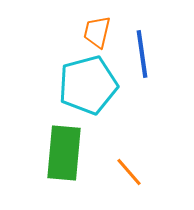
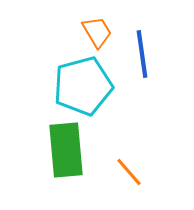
orange trapezoid: rotated 136 degrees clockwise
cyan pentagon: moved 5 px left, 1 px down
green rectangle: moved 2 px right, 3 px up; rotated 10 degrees counterclockwise
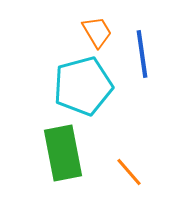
green rectangle: moved 3 px left, 3 px down; rotated 6 degrees counterclockwise
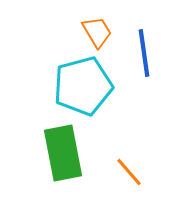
blue line: moved 2 px right, 1 px up
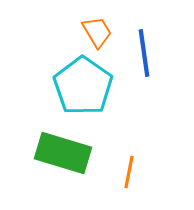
cyan pentagon: rotated 22 degrees counterclockwise
green rectangle: rotated 62 degrees counterclockwise
orange line: rotated 52 degrees clockwise
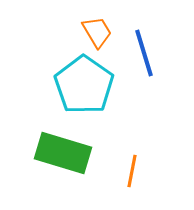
blue line: rotated 9 degrees counterclockwise
cyan pentagon: moved 1 px right, 1 px up
orange line: moved 3 px right, 1 px up
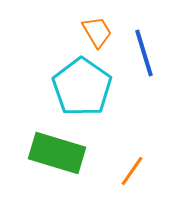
cyan pentagon: moved 2 px left, 2 px down
green rectangle: moved 6 px left
orange line: rotated 24 degrees clockwise
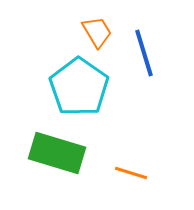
cyan pentagon: moved 3 px left
orange line: moved 1 px left, 2 px down; rotated 72 degrees clockwise
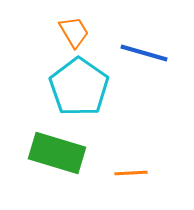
orange trapezoid: moved 23 px left
blue line: rotated 57 degrees counterclockwise
orange line: rotated 20 degrees counterclockwise
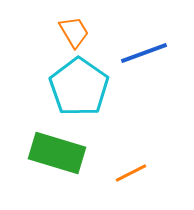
blue line: rotated 36 degrees counterclockwise
orange line: rotated 24 degrees counterclockwise
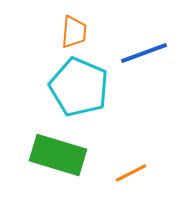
orange trapezoid: rotated 36 degrees clockwise
cyan pentagon: rotated 12 degrees counterclockwise
green rectangle: moved 1 px right, 2 px down
